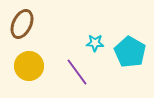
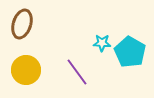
brown ellipse: rotated 8 degrees counterclockwise
cyan star: moved 7 px right
yellow circle: moved 3 px left, 4 px down
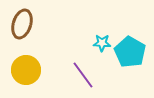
purple line: moved 6 px right, 3 px down
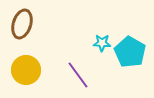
purple line: moved 5 px left
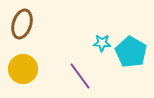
cyan pentagon: moved 1 px right
yellow circle: moved 3 px left, 1 px up
purple line: moved 2 px right, 1 px down
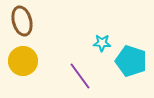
brown ellipse: moved 3 px up; rotated 32 degrees counterclockwise
cyan pentagon: moved 9 px down; rotated 12 degrees counterclockwise
yellow circle: moved 8 px up
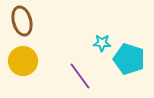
cyan pentagon: moved 2 px left, 2 px up
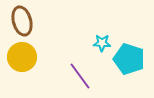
yellow circle: moved 1 px left, 4 px up
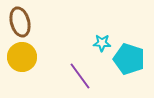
brown ellipse: moved 2 px left, 1 px down
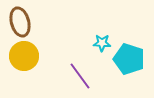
yellow circle: moved 2 px right, 1 px up
